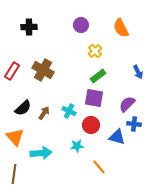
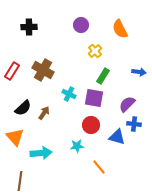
orange semicircle: moved 1 px left, 1 px down
blue arrow: moved 1 px right; rotated 56 degrees counterclockwise
green rectangle: moved 5 px right; rotated 21 degrees counterclockwise
cyan cross: moved 17 px up
brown line: moved 6 px right, 7 px down
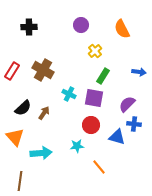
orange semicircle: moved 2 px right
